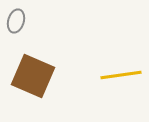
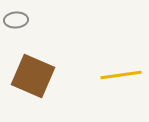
gray ellipse: moved 1 px up; rotated 70 degrees clockwise
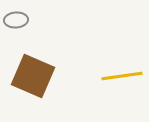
yellow line: moved 1 px right, 1 px down
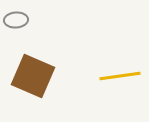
yellow line: moved 2 px left
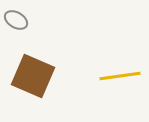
gray ellipse: rotated 35 degrees clockwise
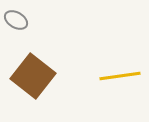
brown square: rotated 15 degrees clockwise
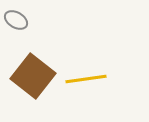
yellow line: moved 34 px left, 3 px down
